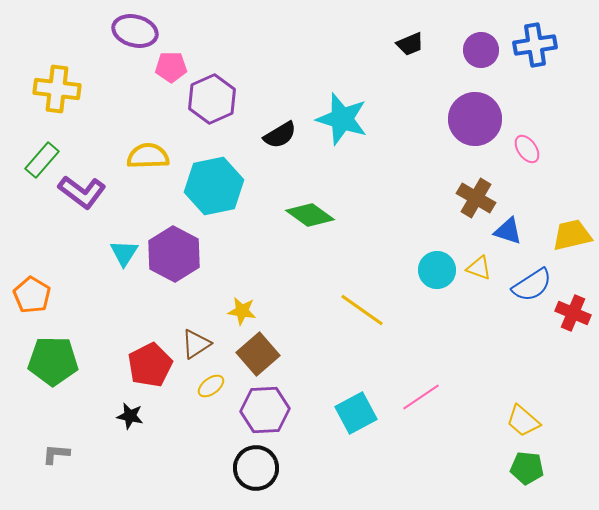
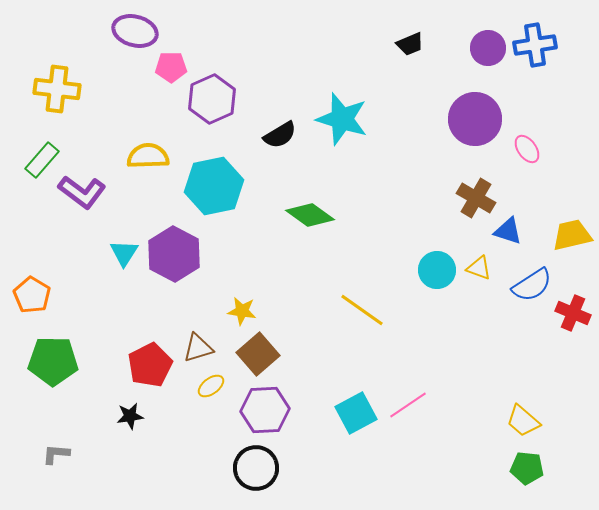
purple circle at (481, 50): moved 7 px right, 2 px up
brown triangle at (196, 344): moved 2 px right, 4 px down; rotated 16 degrees clockwise
pink line at (421, 397): moved 13 px left, 8 px down
black star at (130, 416): rotated 20 degrees counterclockwise
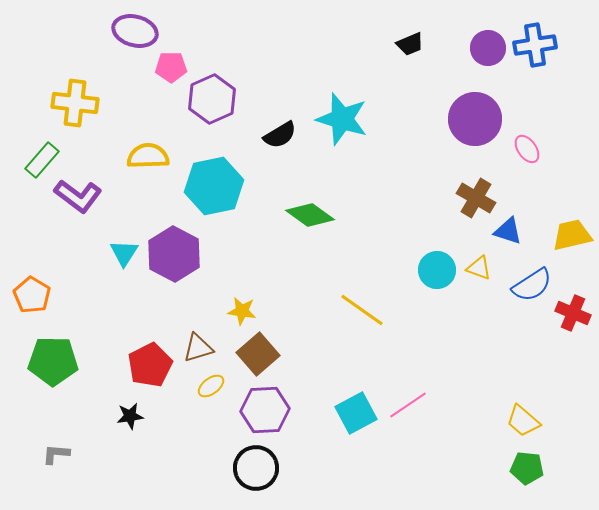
yellow cross at (57, 89): moved 18 px right, 14 px down
purple L-shape at (82, 192): moved 4 px left, 4 px down
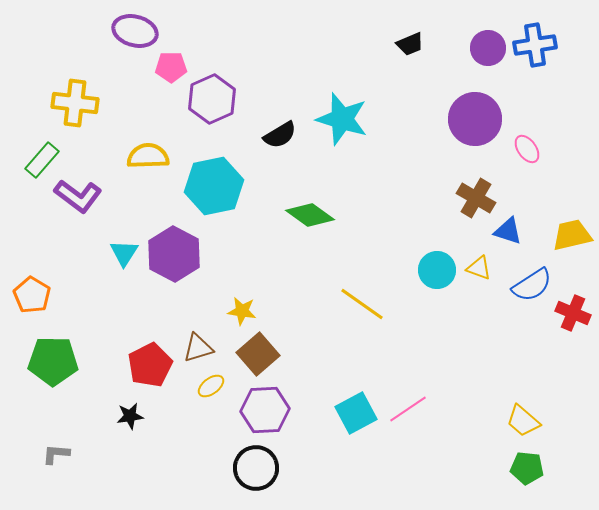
yellow line at (362, 310): moved 6 px up
pink line at (408, 405): moved 4 px down
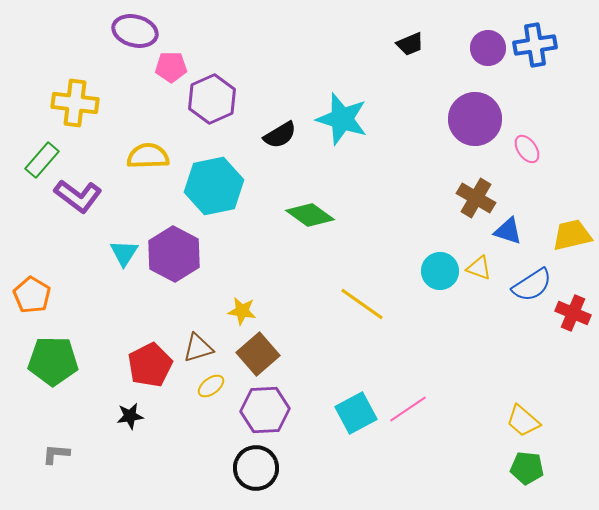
cyan circle at (437, 270): moved 3 px right, 1 px down
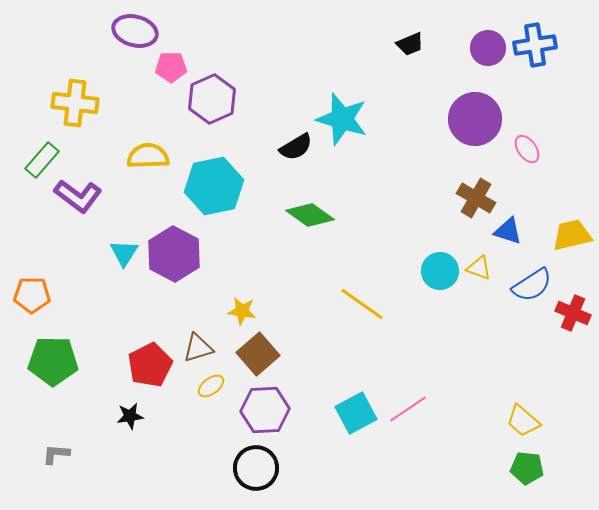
black semicircle at (280, 135): moved 16 px right, 12 px down
orange pentagon at (32, 295): rotated 30 degrees counterclockwise
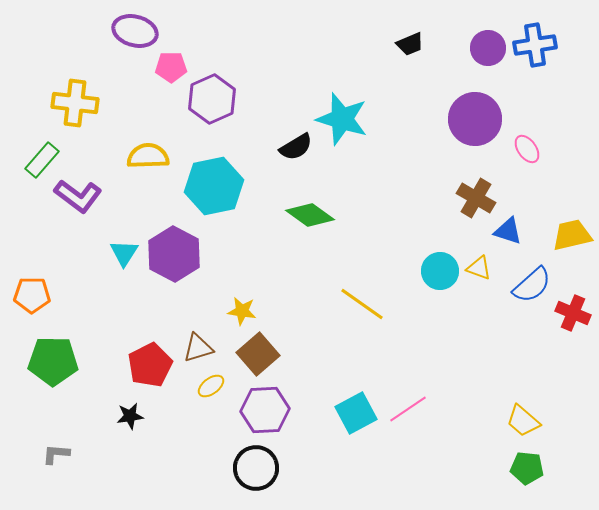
blue semicircle at (532, 285): rotated 9 degrees counterclockwise
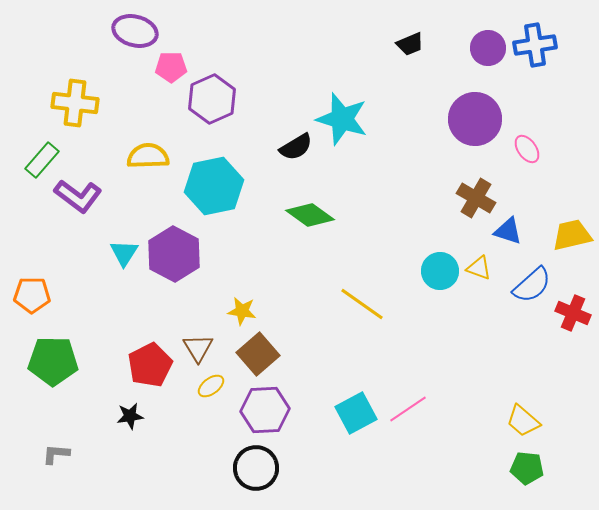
brown triangle at (198, 348): rotated 44 degrees counterclockwise
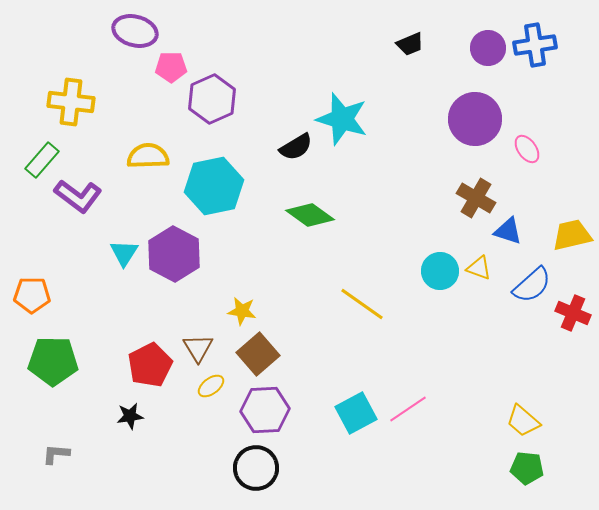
yellow cross at (75, 103): moved 4 px left, 1 px up
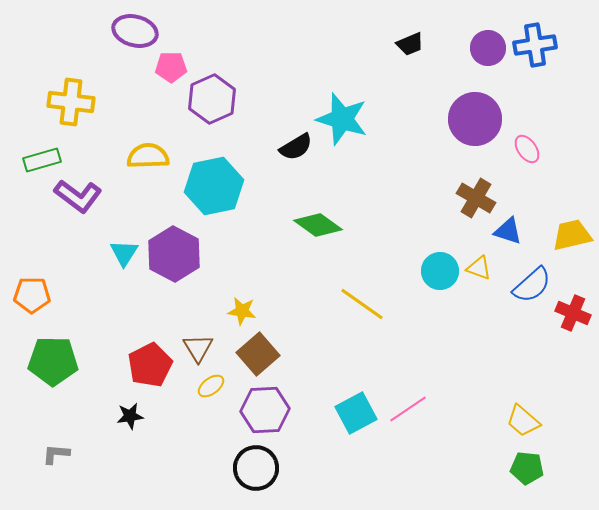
green rectangle at (42, 160): rotated 33 degrees clockwise
green diamond at (310, 215): moved 8 px right, 10 px down
